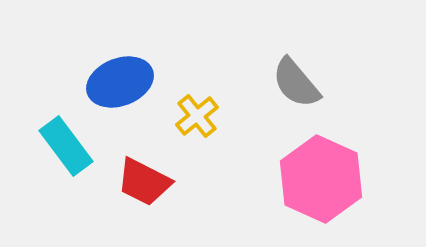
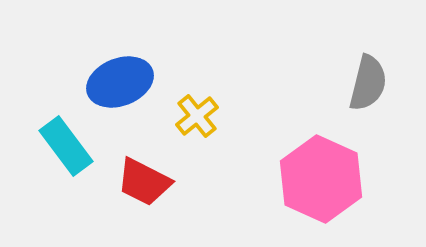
gray semicircle: moved 72 px right; rotated 126 degrees counterclockwise
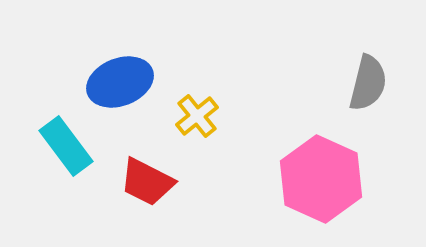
red trapezoid: moved 3 px right
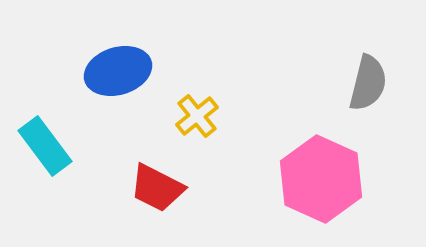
blue ellipse: moved 2 px left, 11 px up; rotated 4 degrees clockwise
cyan rectangle: moved 21 px left
red trapezoid: moved 10 px right, 6 px down
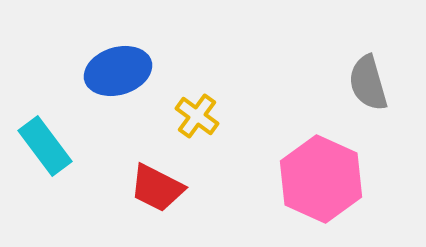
gray semicircle: rotated 150 degrees clockwise
yellow cross: rotated 15 degrees counterclockwise
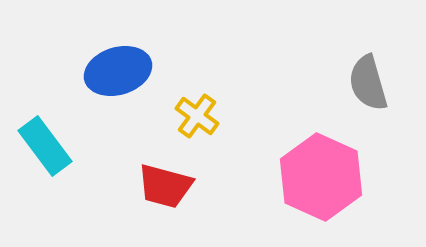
pink hexagon: moved 2 px up
red trapezoid: moved 8 px right, 2 px up; rotated 12 degrees counterclockwise
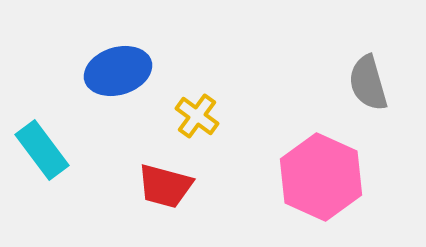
cyan rectangle: moved 3 px left, 4 px down
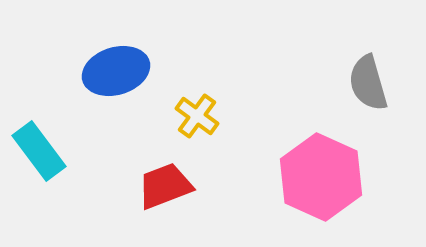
blue ellipse: moved 2 px left
cyan rectangle: moved 3 px left, 1 px down
red trapezoid: rotated 144 degrees clockwise
